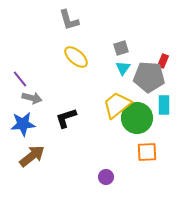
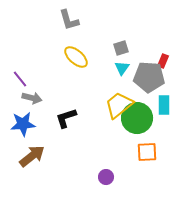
cyan triangle: moved 1 px left
yellow trapezoid: moved 2 px right
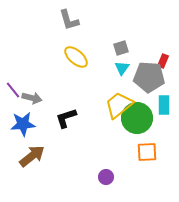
purple line: moved 7 px left, 11 px down
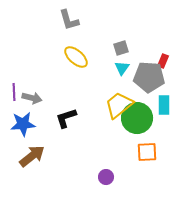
purple line: moved 1 px right, 2 px down; rotated 36 degrees clockwise
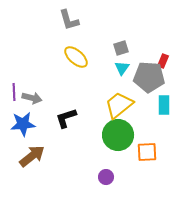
green circle: moved 19 px left, 17 px down
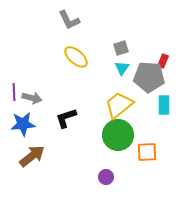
gray L-shape: rotated 10 degrees counterclockwise
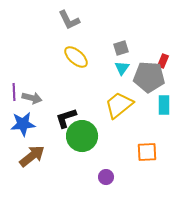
green circle: moved 36 px left, 1 px down
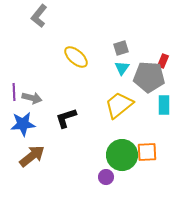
gray L-shape: moved 30 px left, 4 px up; rotated 65 degrees clockwise
green circle: moved 40 px right, 19 px down
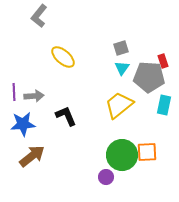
yellow ellipse: moved 13 px left
red rectangle: rotated 40 degrees counterclockwise
gray arrow: moved 2 px right, 2 px up; rotated 18 degrees counterclockwise
cyan rectangle: rotated 12 degrees clockwise
black L-shape: moved 2 px up; rotated 85 degrees clockwise
